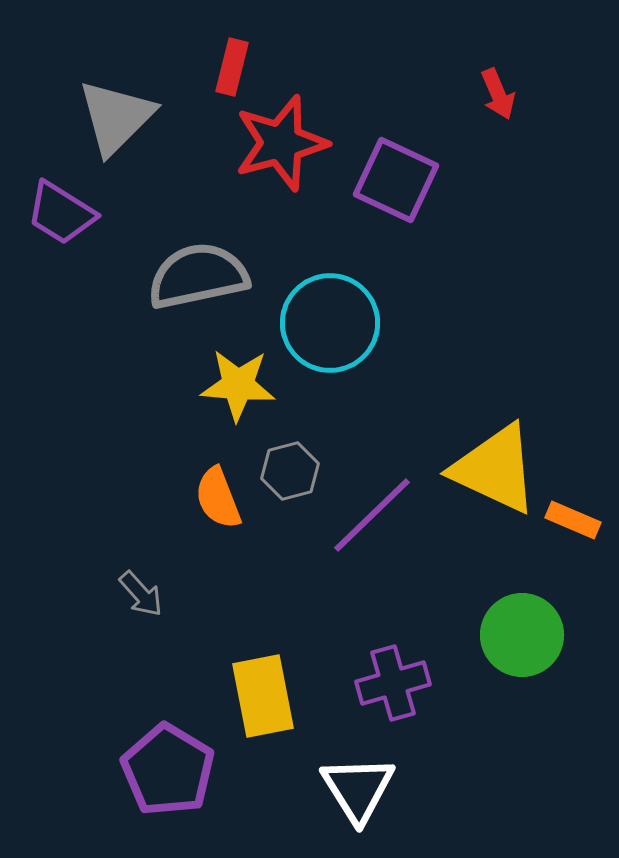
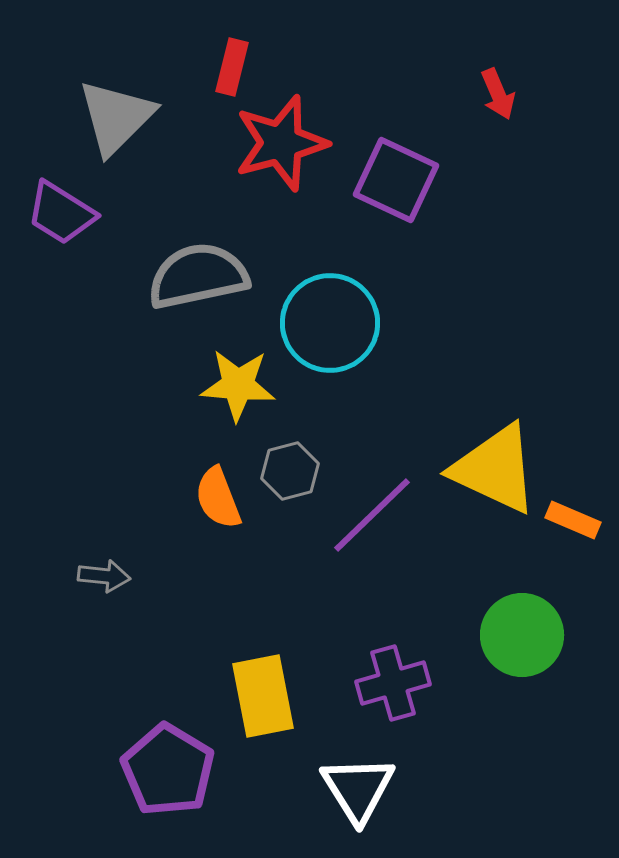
gray arrow: moved 37 px left, 18 px up; rotated 42 degrees counterclockwise
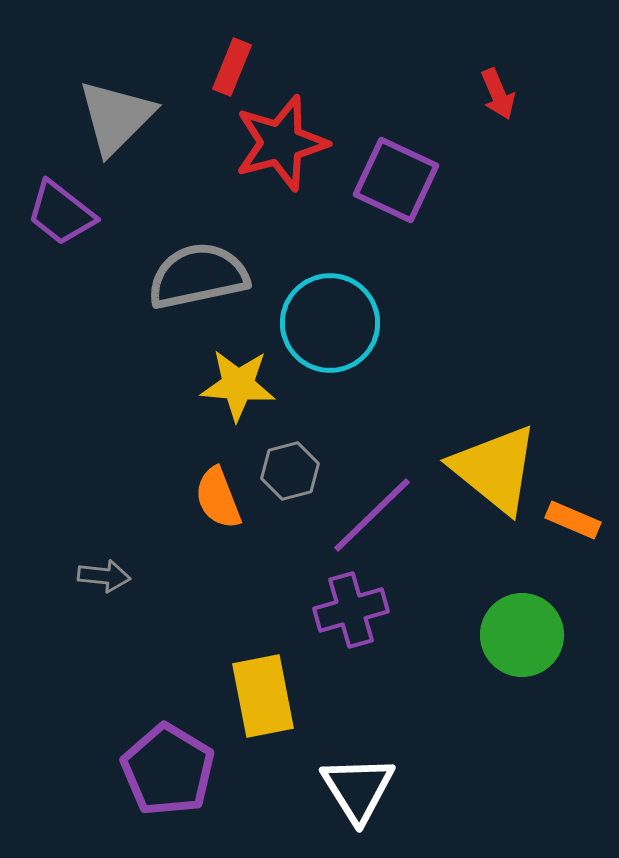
red rectangle: rotated 8 degrees clockwise
purple trapezoid: rotated 6 degrees clockwise
yellow triangle: rotated 14 degrees clockwise
purple cross: moved 42 px left, 73 px up
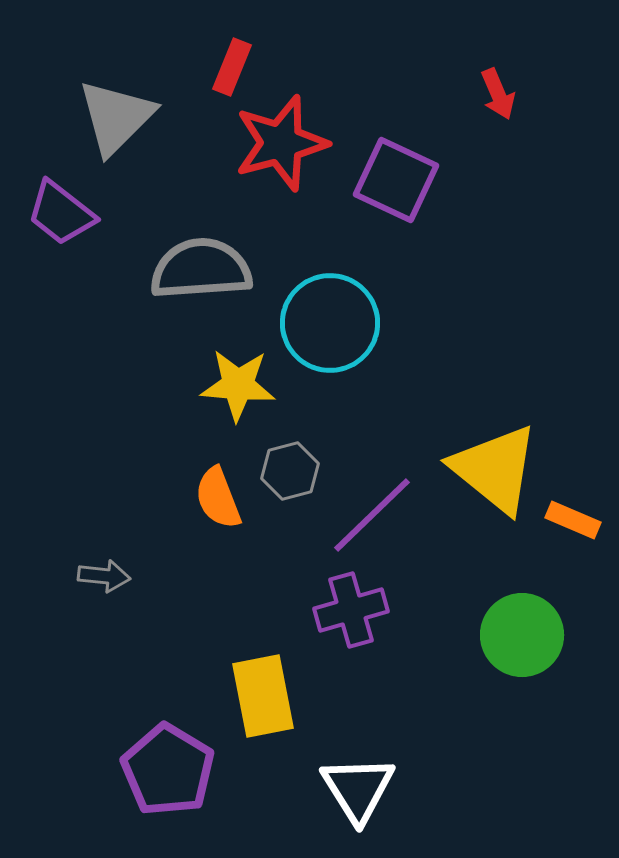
gray semicircle: moved 3 px right, 7 px up; rotated 8 degrees clockwise
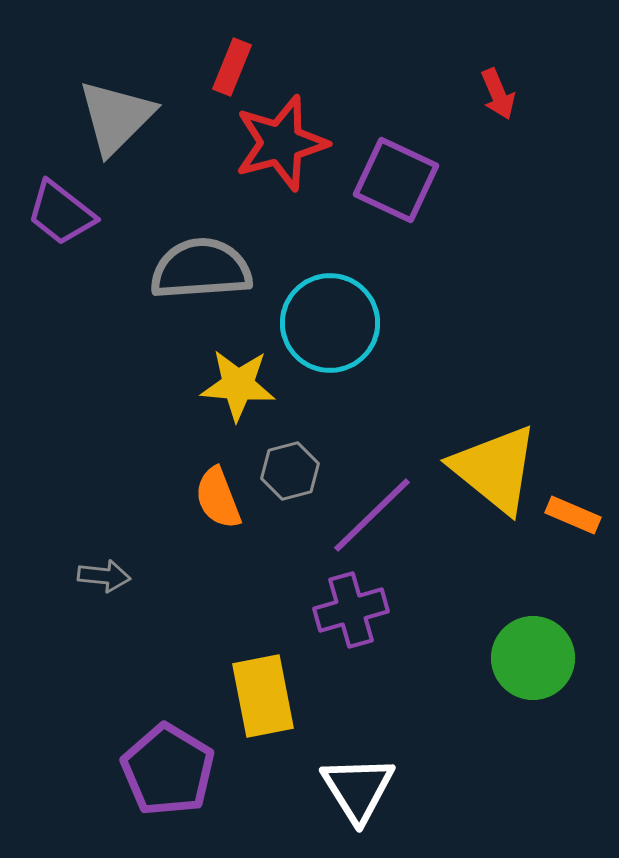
orange rectangle: moved 5 px up
green circle: moved 11 px right, 23 px down
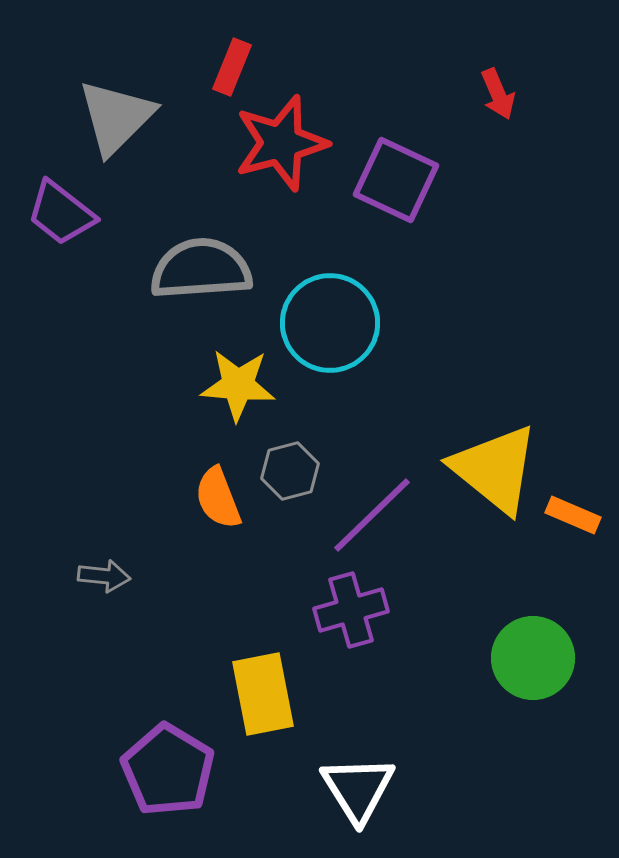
yellow rectangle: moved 2 px up
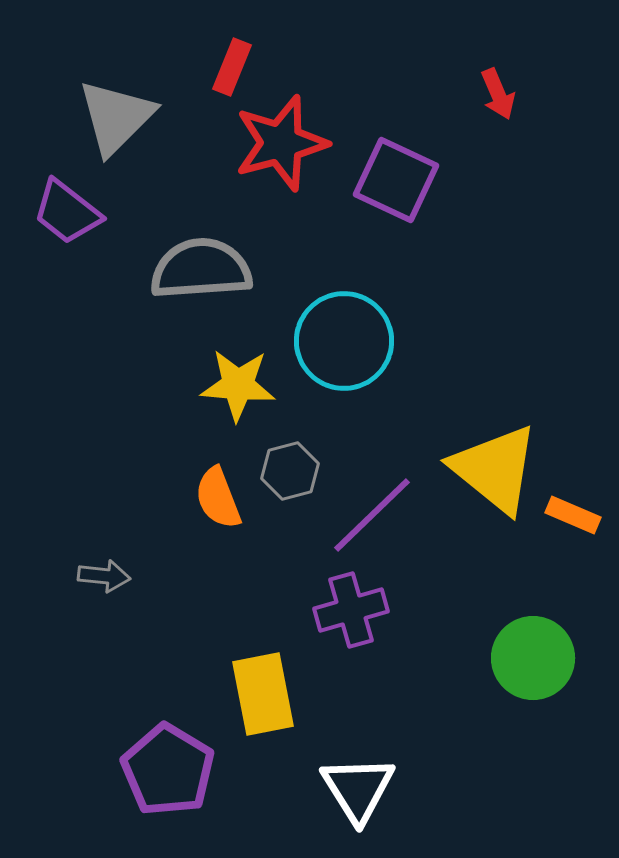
purple trapezoid: moved 6 px right, 1 px up
cyan circle: moved 14 px right, 18 px down
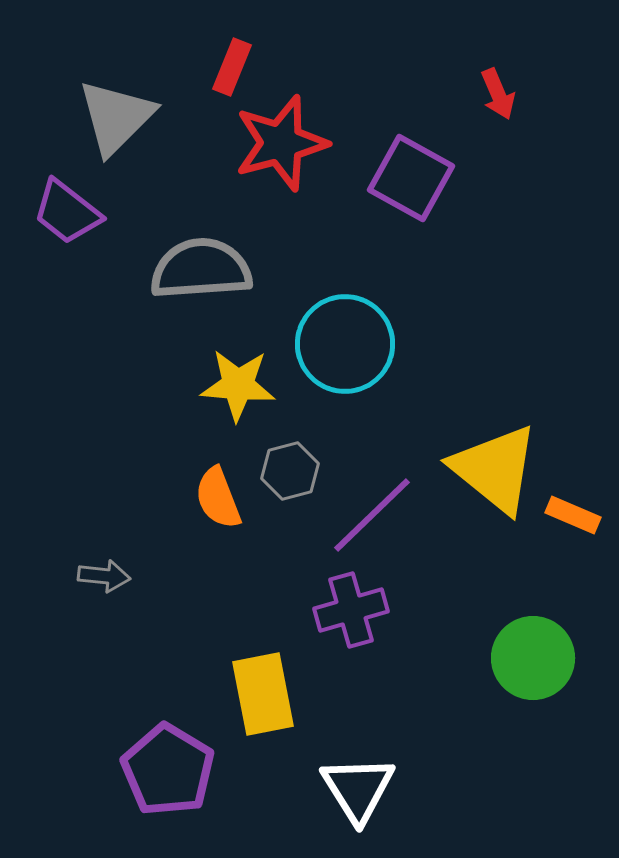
purple square: moved 15 px right, 2 px up; rotated 4 degrees clockwise
cyan circle: moved 1 px right, 3 px down
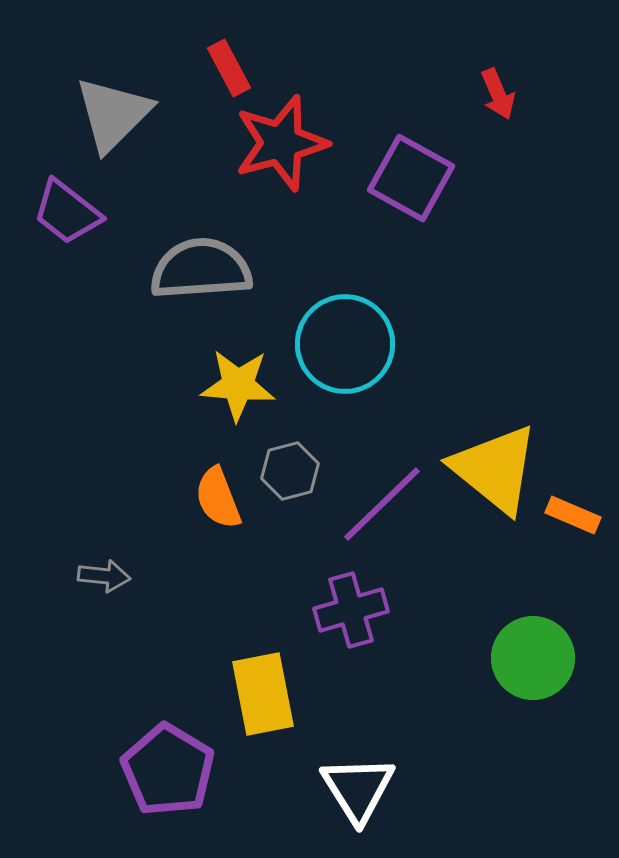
red rectangle: moved 3 px left, 1 px down; rotated 50 degrees counterclockwise
gray triangle: moved 3 px left, 3 px up
purple line: moved 10 px right, 11 px up
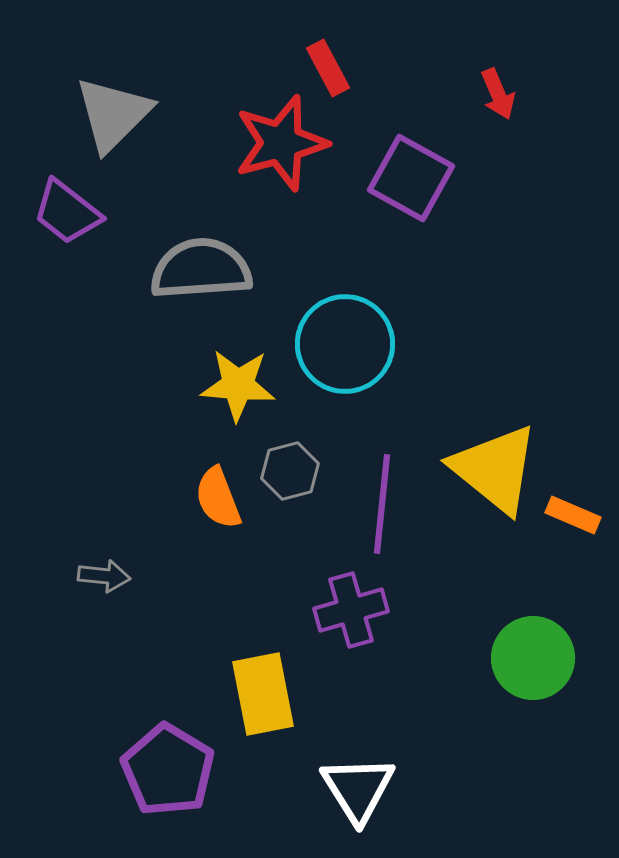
red rectangle: moved 99 px right
purple line: rotated 40 degrees counterclockwise
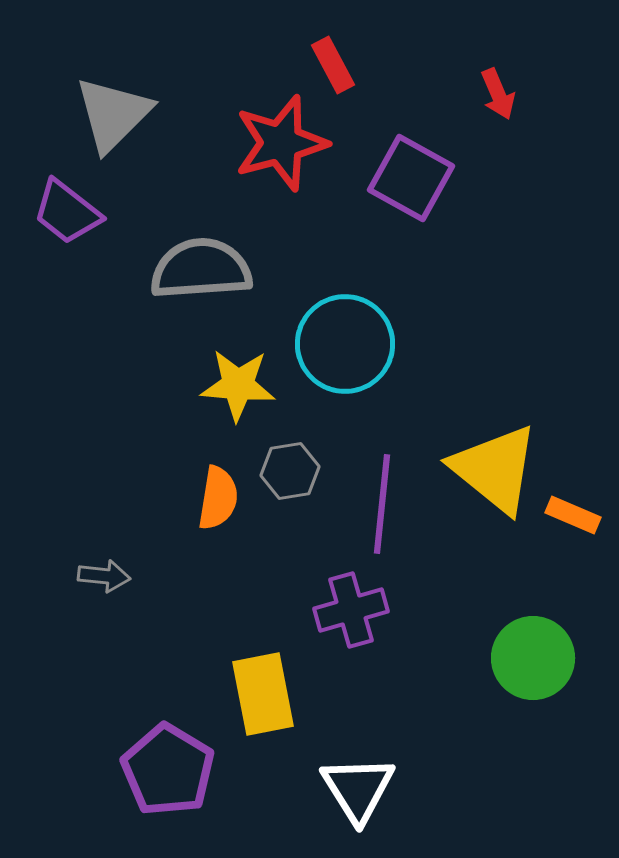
red rectangle: moved 5 px right, 3 px up
gray hexagon: rotated 6 degrees clockwise
orange semicircle: rotated 150 degrees counterclockwise
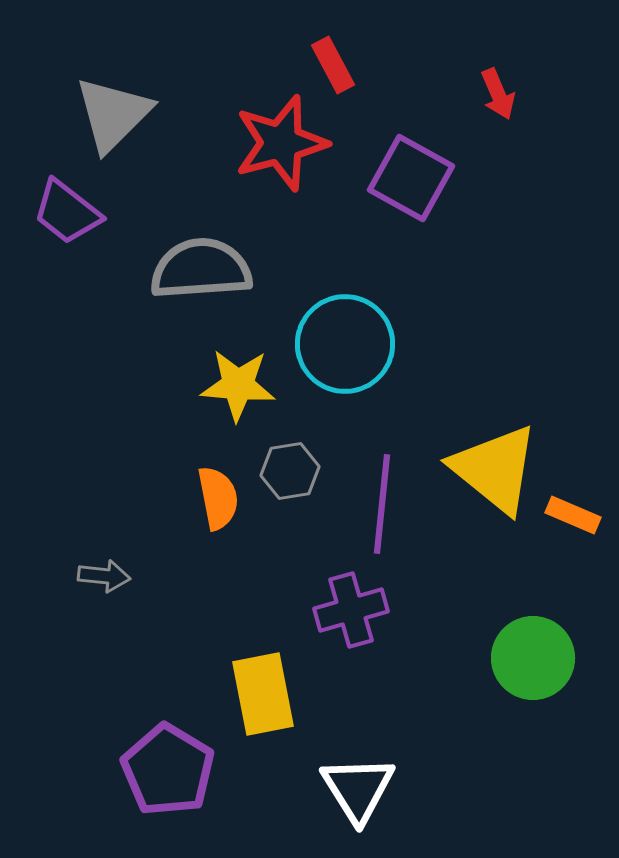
orange semicircle: rotated 20 degrees counterclockwise
